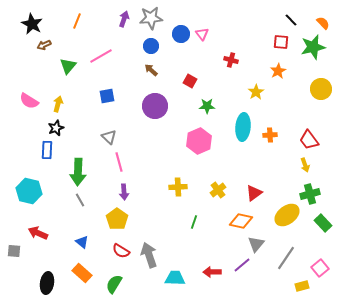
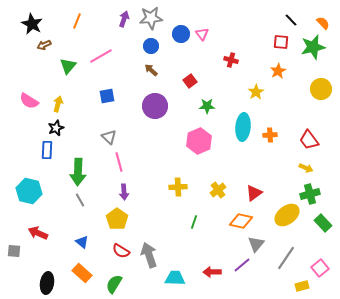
red square at (190, 81): rotated 24 degrees clockwise
yellow arrow at (305, 165): moved 1 px right, 3 px down; rotated 48 degrees counterclockwise
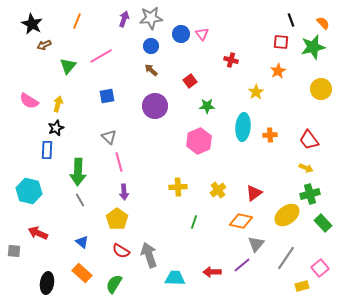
black line at (291, 20): rotated 24 degrees clockwise
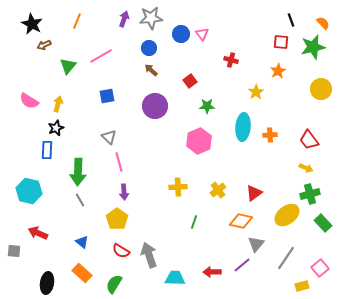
blue circle at (151, 46): moved 2 px left, 2 px down
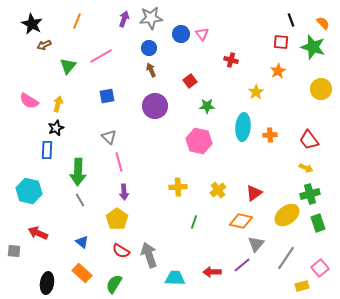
green star at (313, 47): rotated 30 degrees clockwise
brown arrow at (151, 70): rotated 24 degrees clockwise
pink hexagon at (199, 141): rotated 25 degrees counterclockwise
green rectangle at (323, 223): moved 5 px left; rotated 24 degrees clockwise
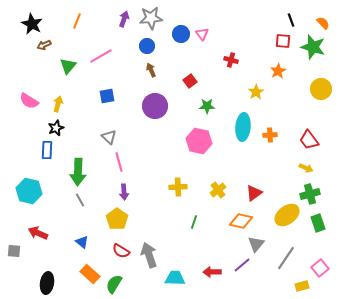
red square at (281, 42): moved 2 px right, 1 px up
blue circle at (149, 48): moved 2 px left, 2 px up
orange rectangle at (82, 273): moved 8 px right, 1 px down
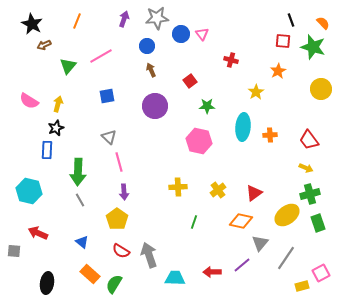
gray star at (151, 18): moved 6 px right
gray triangle at (256, 244): moved 4 px right, 1 px up
pink square at (320, 268): moved 1 px right, 5 px down; rotated 12 degrees clockwise
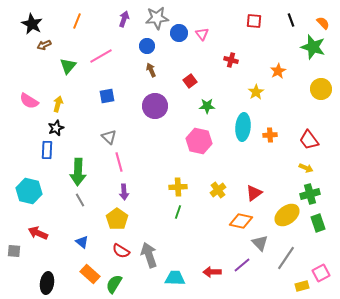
blue circle at (181, 34): moved 2 px left, 1 px up
red square at (283, 41): moved 29 px left, 20 px up
green line at (194, 222): moved 16 px left, 10 px up
gray triangle at (260, 243): rotated 24 degrees counterclockwise
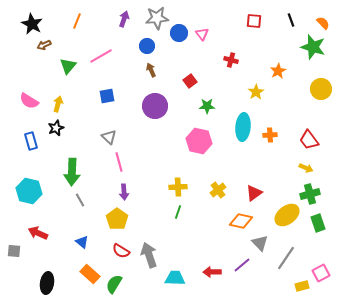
blue rectangle at (47, 150): moved 16 px left, 9 px up; rotated 18 degrees counterclockwise
green arrow at (78, 172): moved 6 px left
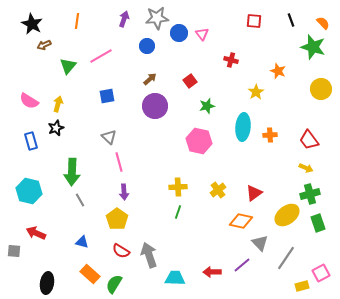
orange line at (77, 21): rotated 14 degrees counterclockwise
brown arrow at (151, 70): moved 1 px left, 9 px down; rotated 72 degrees clockwise
orange star at (278, 71): rotated 21 degrees counterclockwise
green star at (207, 106): rotated 14 degrees counterclockwise
red arrow at (38, 233): moved 2 px left
blue triangle at (82, 242): rotated 24 degrees counterclockwise
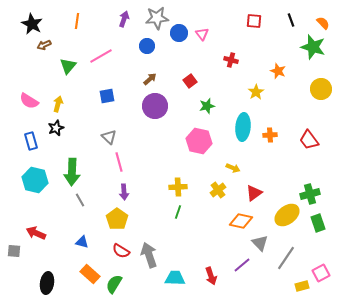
yellow arrow at (306, 168): moved 73 px left
cyan hexagon at (29, 191): moved 6 px right, 11 px up
red arrow at (212, 272): moved 1 px left, 4 px down; rotated 108 degrees counterclockwise
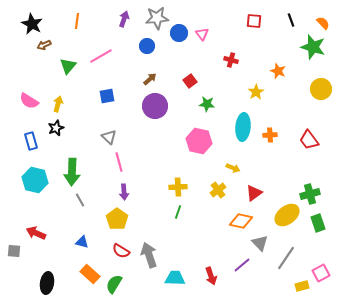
green star at (207, 106): moved 2 px up; rotated 21 degrees clockwise
